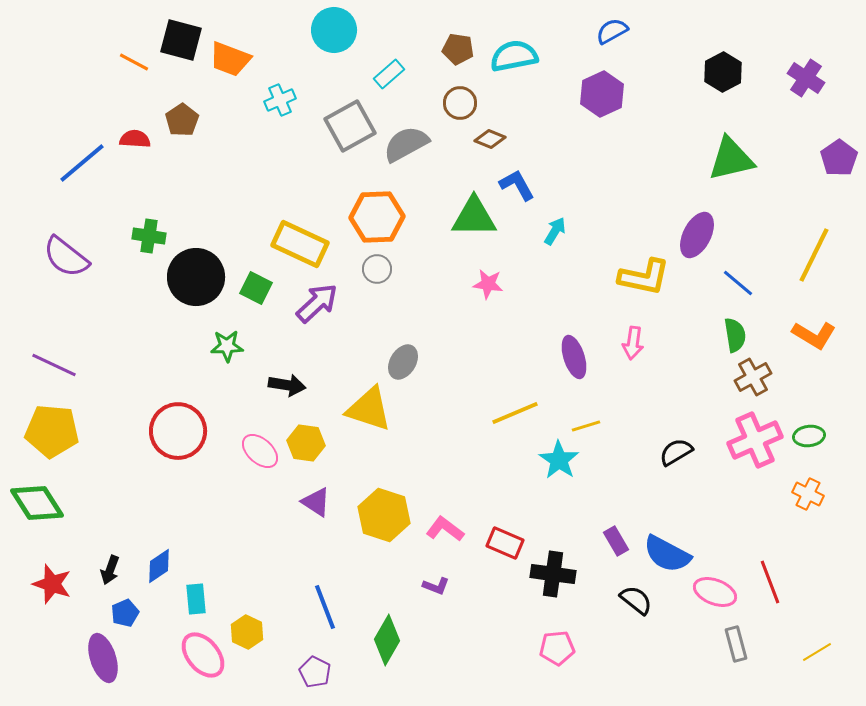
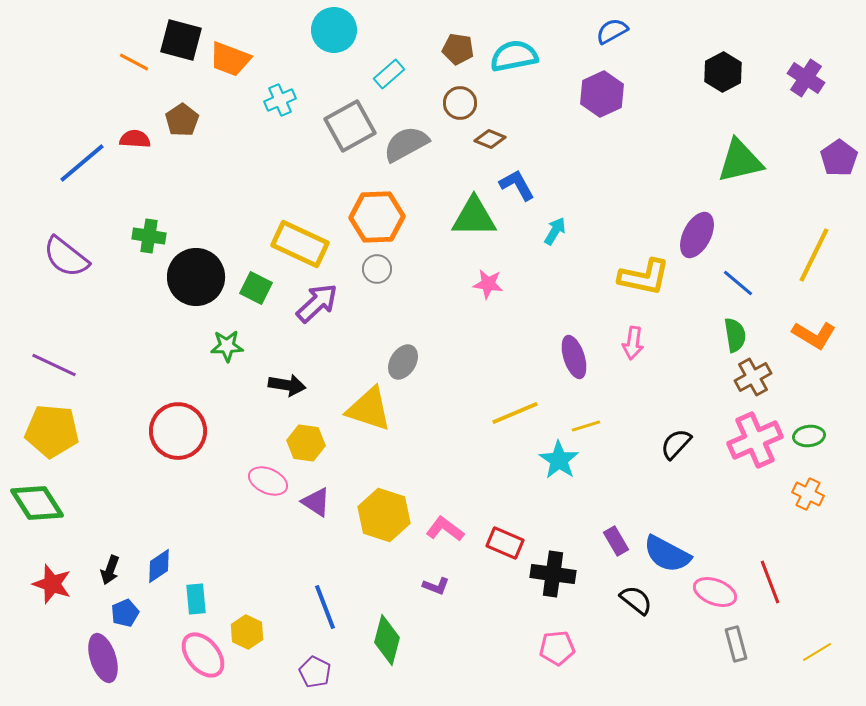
green triangle at (731, 159): moved 9 px right, 2 px down
pink ellipse at (260, 451): moved 8 px right, 30 px down; rotated 18 degrees counterclockwise
black semicircle at (676, 452): moved 8 px up; rotated 16 degrees counterclockwise
green diamond at (387, 640): rotated 15 degrees counterclockwise
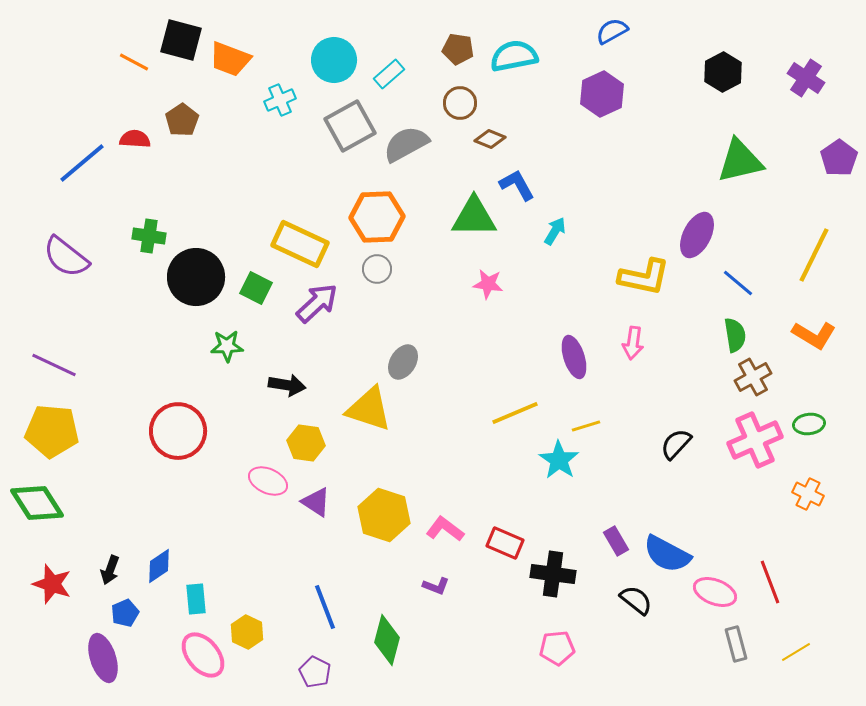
cyan circle at (334, 30): moved 30 px down
green ellipse at (809, 436): moved 12 px up
yellow line at (817, 652): moved 21 px left
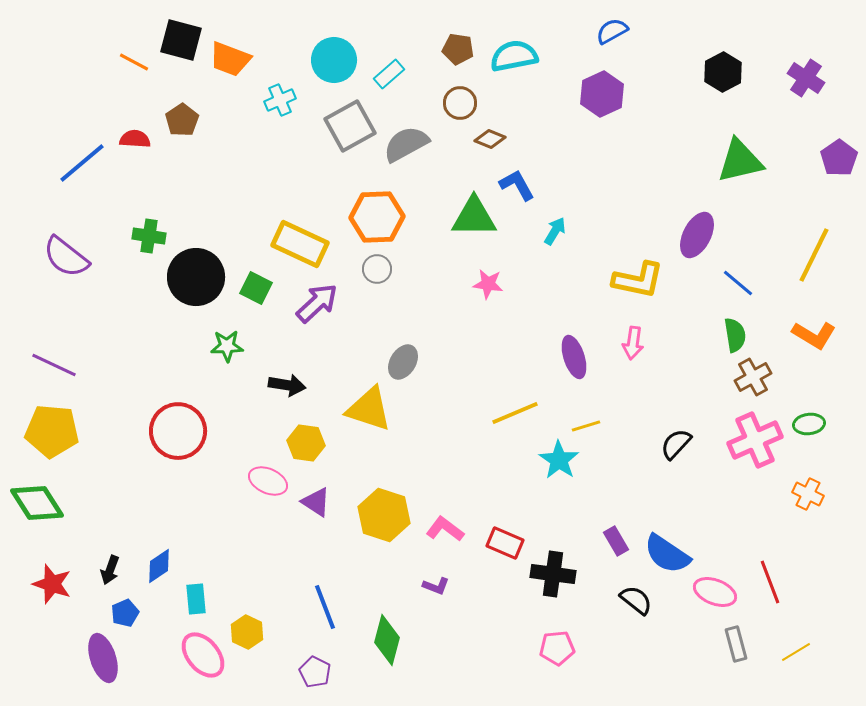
yellow L-shape at (644, 277): moved 6 px left, 3 px down
blue semicircle at (667, 554): rotated 6 degrees clockwise
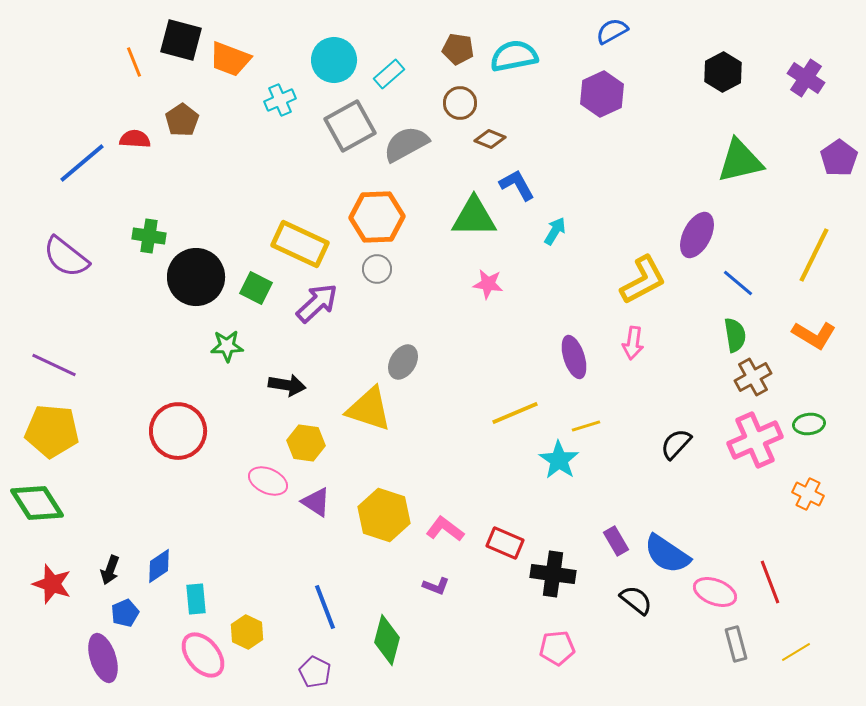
orange line at (134, 62): rotated 40 degrees clockwise
yellow L-shape at (638, 280): moved 5 px right; rotated 40 degrees counterclockwise
